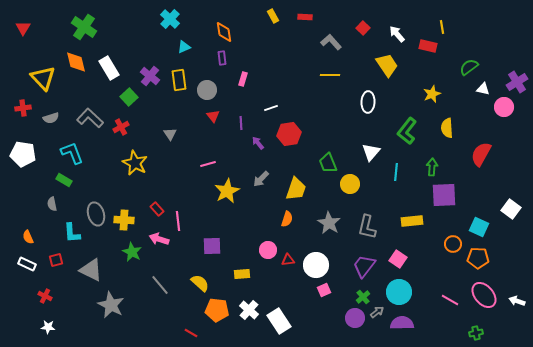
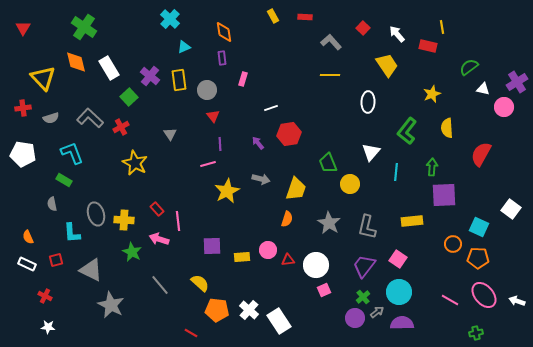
purple line at (241, 123): moved 21 px left, 21 px down
gray arrow at (261, 179): rotated 120 degrees counterclockwise
yellow rectangle at (242, 274): moved 17 px up
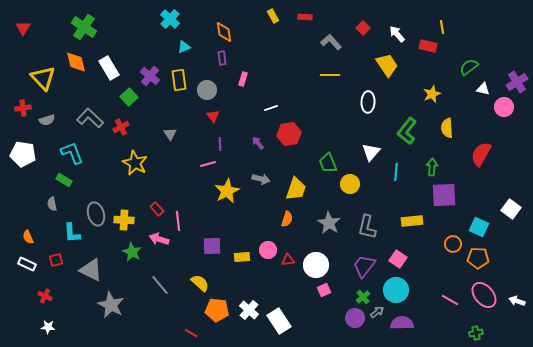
gray semicircle at (51, 118): moved 4 px left, 2 px down
cyan circle at (399, 292): moved 3 px left, 2 px up
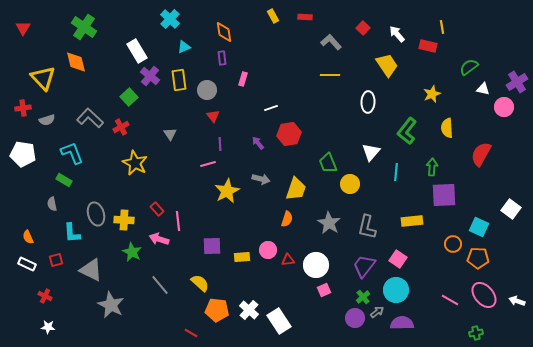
white rectangle at (109, 68): moved 28 px right, 17 px up
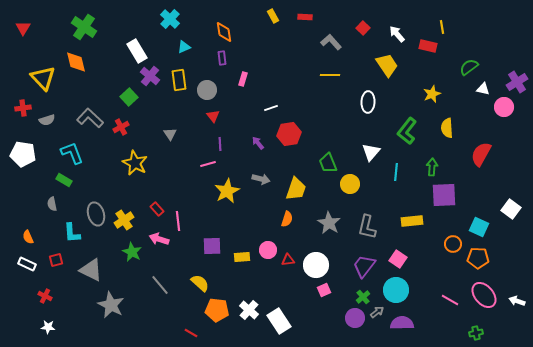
yellow cross at (124, 220): rotated 36 degrees counterclockwise
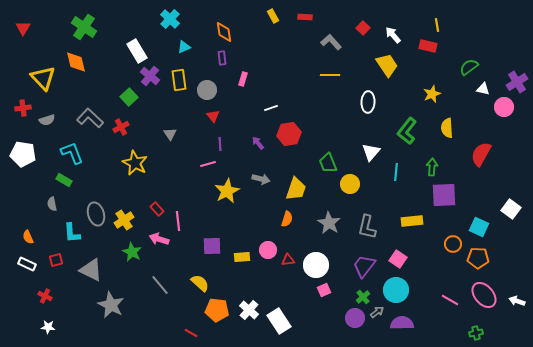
yellow line at (442, 27): moved 5 px left, 2 px up
white arrow at (397, 34): moved 4 px left, 1 px down
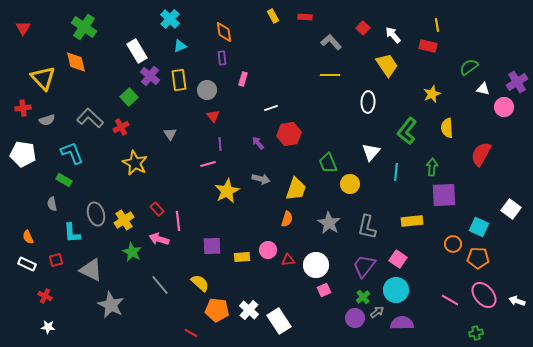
cyan triangle at (184, 47): moved 4 px left, 1 px up
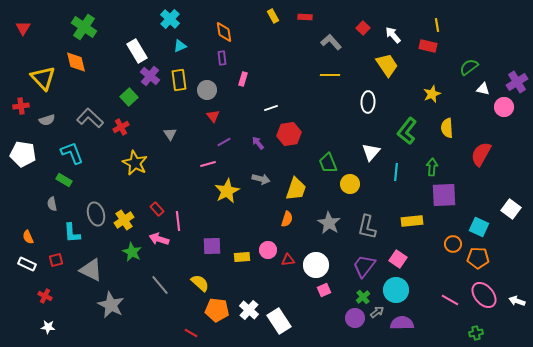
red cross at (23, 108): moved 2 px left, 2 px up
purple line at (220, 144): moved 4 px right, 2 px up; rotated 64 degrees clockwise
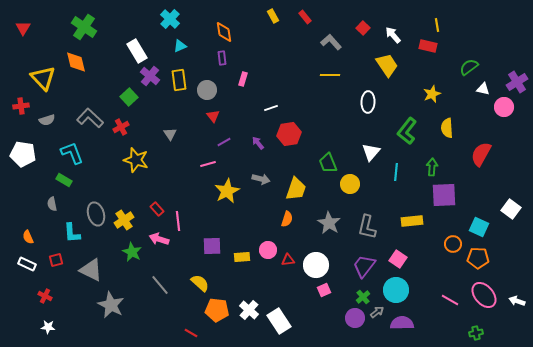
red rectangle at (305, 17): rotated 48 degrees clockwise
yellow star at (135, 163): moved 1 px right, 3 px up; rotated 10 degrees counterclockwise
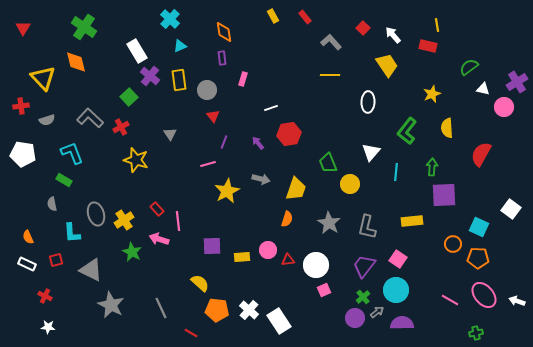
purple line at (224, 142): rotated 40 degrees counterclockwise
gray line at (160, 285): moved 1 px right, 23 px down; rotated 15 degrees clockwise
